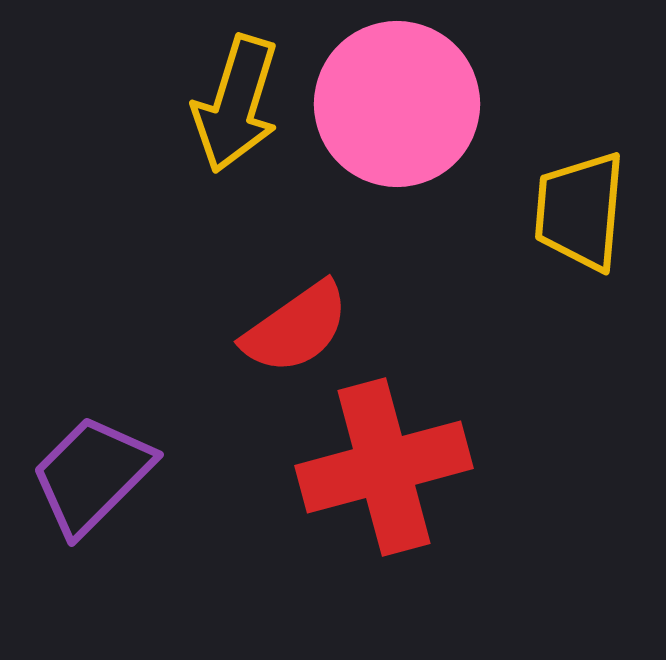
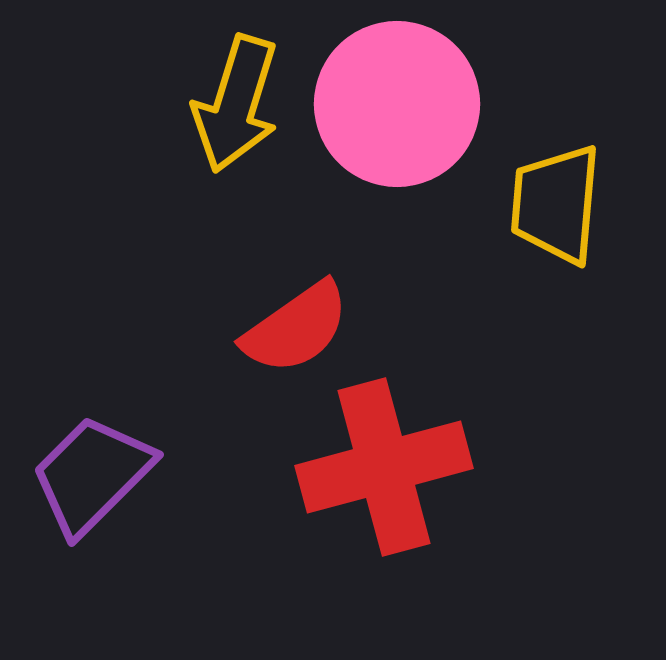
yellow trapezoid: moved 24 px left, 7 px up
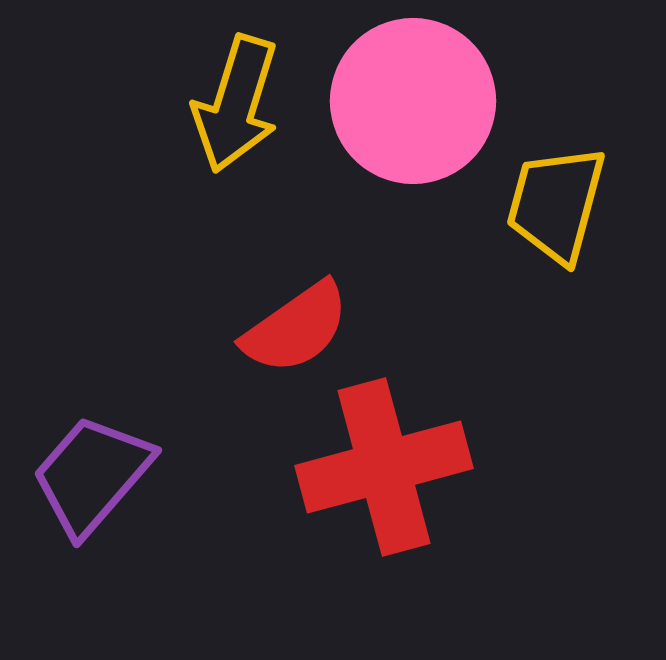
pink circle: moved 16 px right, 3 px up
yellow trapezoid: rotated 10 degrees clockwise
purple trapezoid: rotated 4 degrees counterclockwise
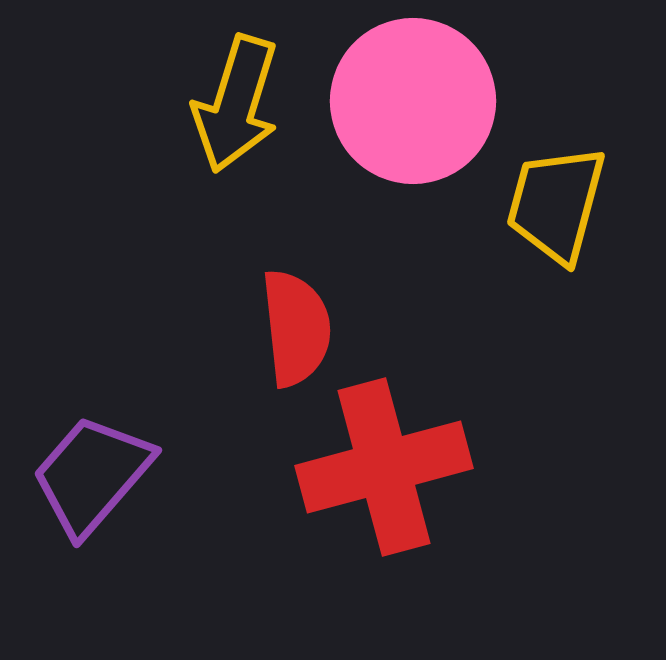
red semicircle: rotated 61 degrees counterclockwise
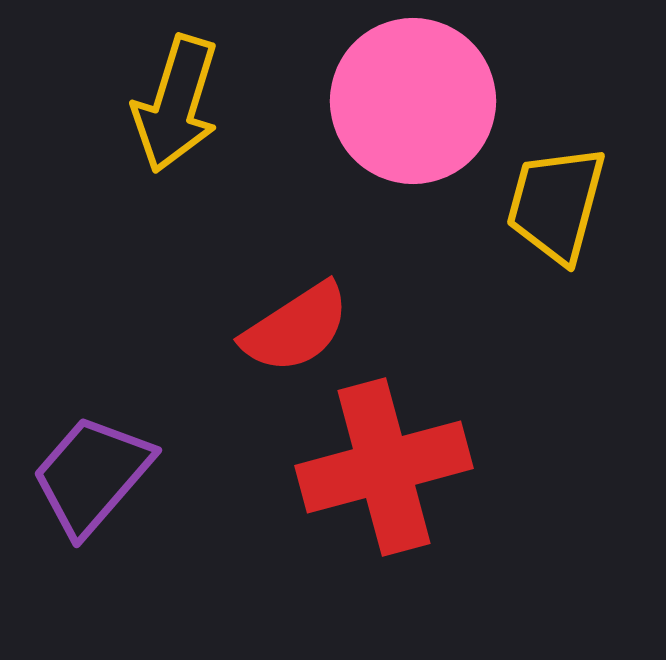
yellow arrow: moved 60 px left
red semicircle: rotated 63 degrees clockwise
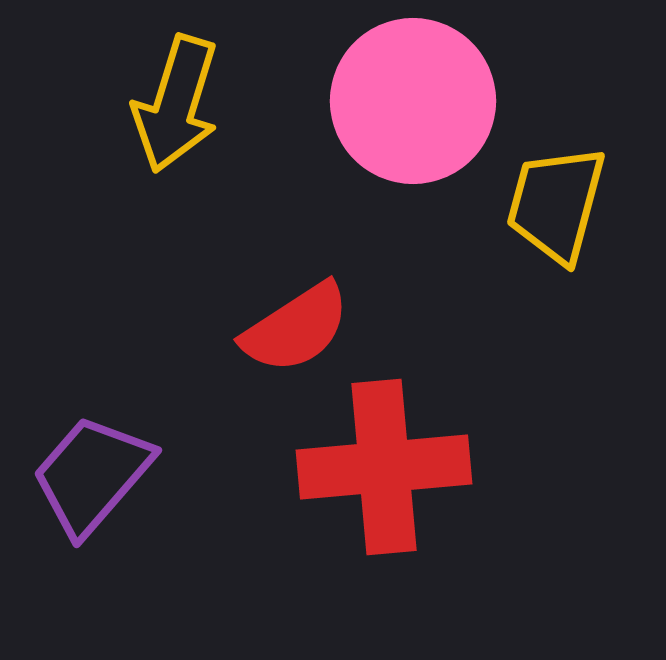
red cross: rotated 10 degrees clockwise
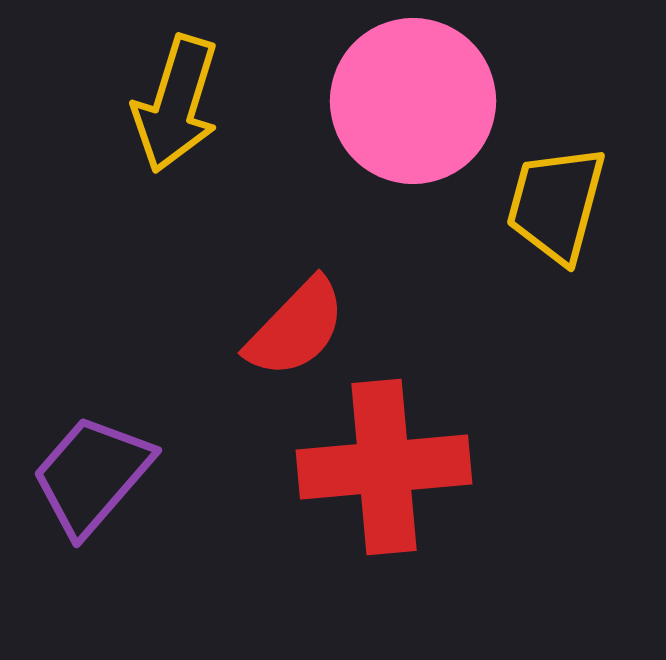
red semicircle: rotated 13 degrees counterclockwise
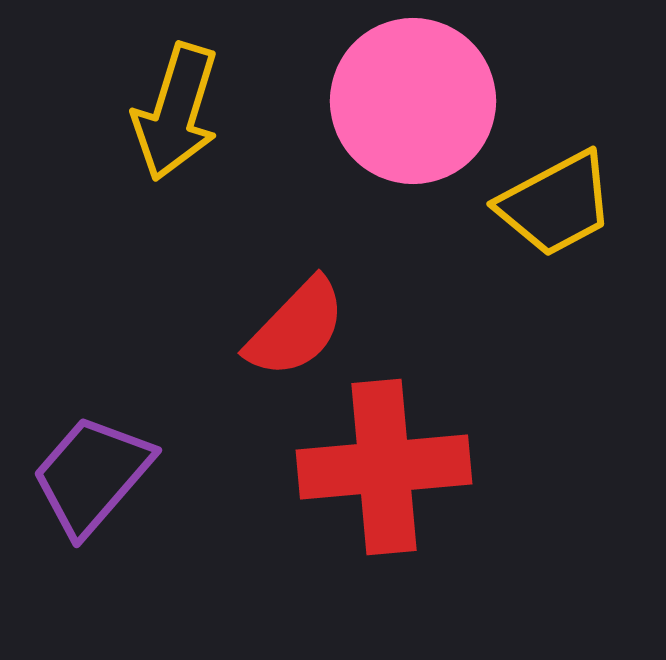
yellow arrow: moved 8 px down
yellow trapezoid: rotated 133 degrees counterclockwise
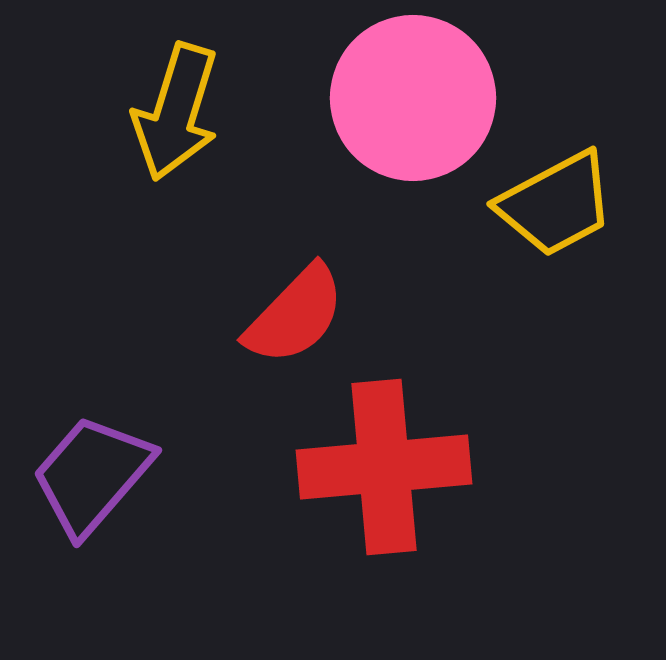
pink circle: moved 3 px up
red semicircle: moved 1 px left, 13 px up
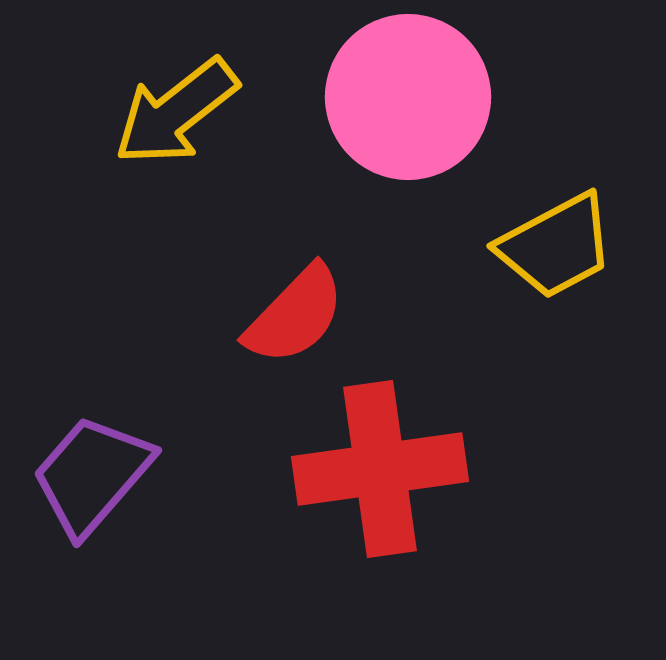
pink circle: moved 5 px left, 1 px up
yellow arrow: rotated 35 degrees clockwise
yellow trapezoid: moved 42 px down
red cross: moved 4 px left, 2 px down; rotated 3 degrees counterclockwise
